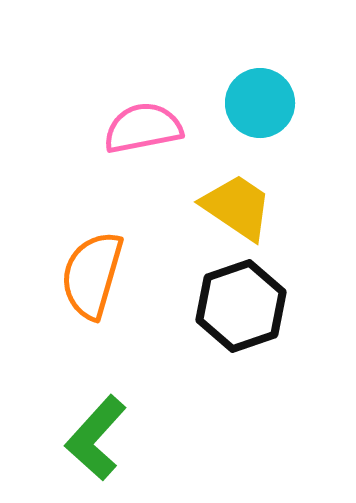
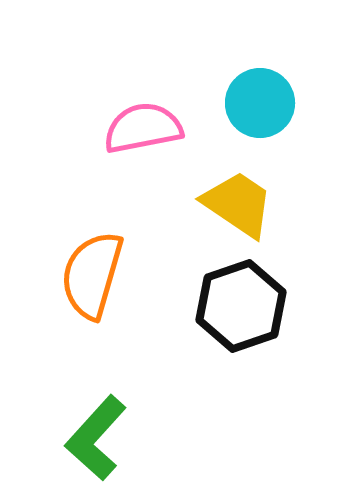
yellow trapezoid: moved 1 px right, 3 px up
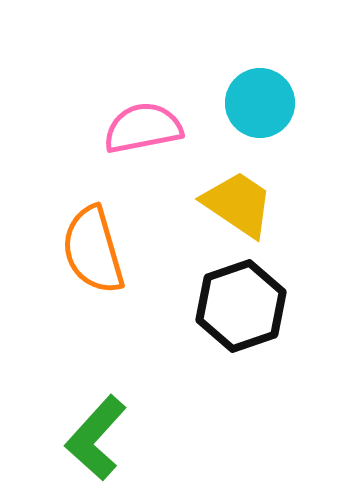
orange semicircle: moved 1 px right, 25 px up; rotated 32 degrees counterclockwise
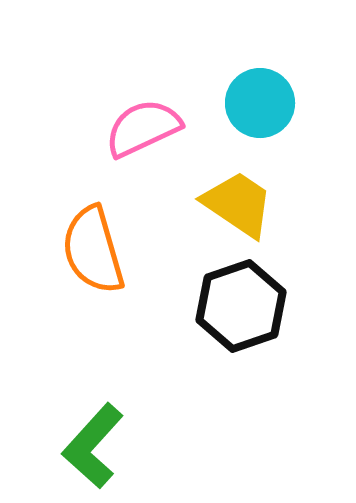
pink semicircle: rotated 14 degrees counterclockwise
green L-shape: moved 3 px left, 8 px down
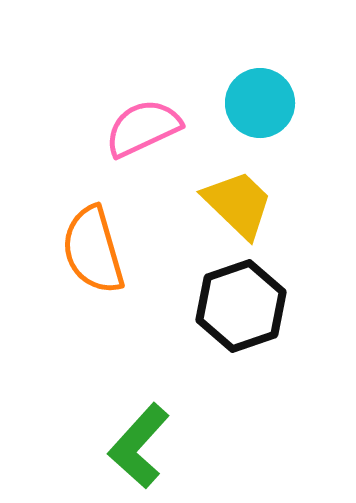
yellow trapezoid: rotated 10 degrees clockwise
green L-shape: moved 46 px right
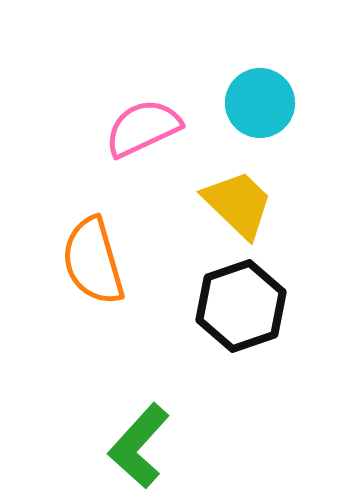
orange semicircle: moved 11 px down
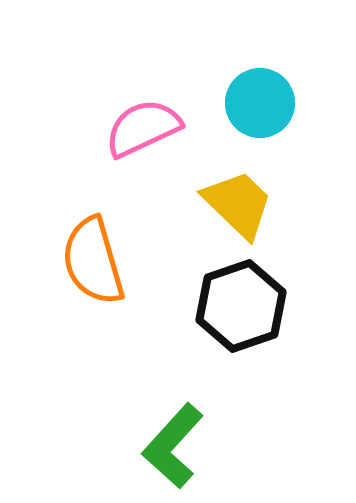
green L-shape: moved 34 px right
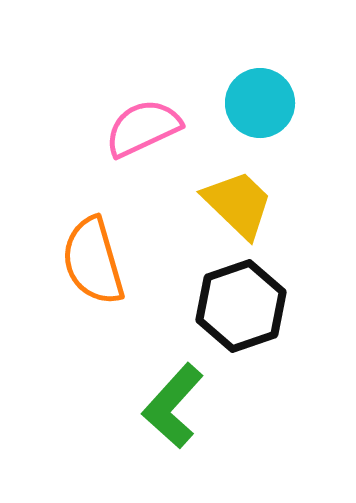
green L-shape: moved 40 px up
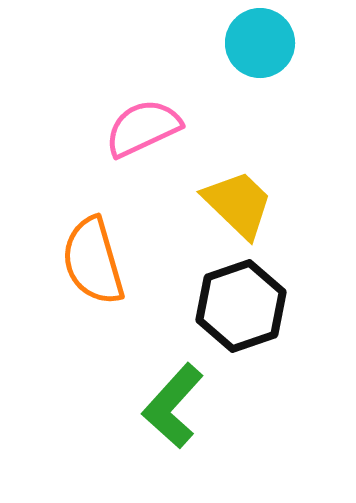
cyan circle: moved 60 px up
